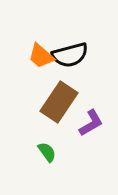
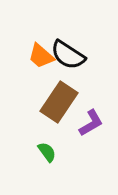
black semicircle: moved 2 px left; rotated 48 degrees clockwise
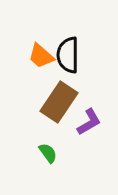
black semicircle: rotated 57 degrees clockwise
purple L-shape: moved 2 px left, 1 px up
green semicircle: moved 1 px right, 1 px down
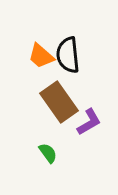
black semicircle: rotated 6 degrees counterclockwise
brown rectangle: rotated 69 degrees counterclockwise
